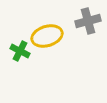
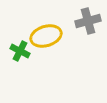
yellow ellipse: moved 1 px left
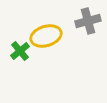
green cross: rotated 24 degrees clockwise
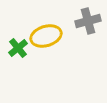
green cross: moved 2 px left, 3 px up
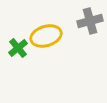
gray cross: moved 2 px right
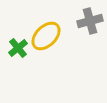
yellow ellipse: rotated 28 degrees counterclockwise
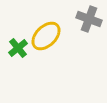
gray cross: moved 1 px left, 2 px up; rotated 35 degrees clockwise
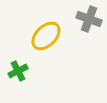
green cross: moved 23 px down; rotated 12 degrees clockwise
